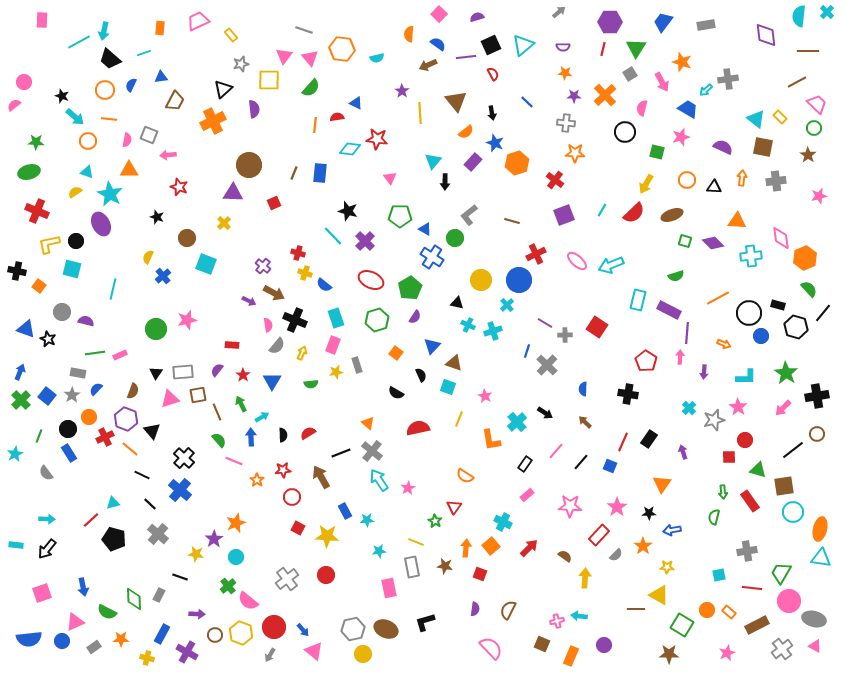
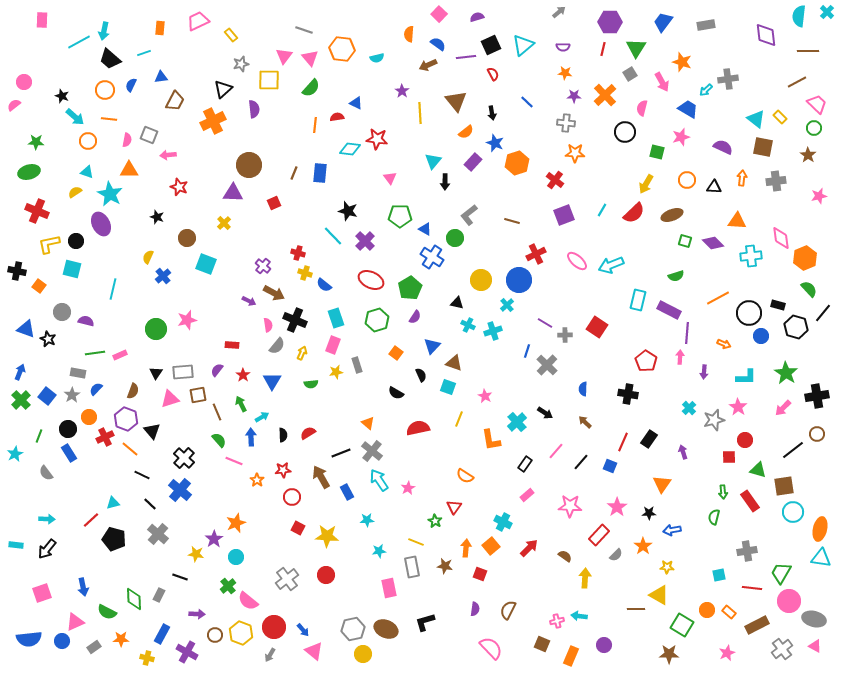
blue rectangle at (345, 511): moved 2 px right, 19 px up
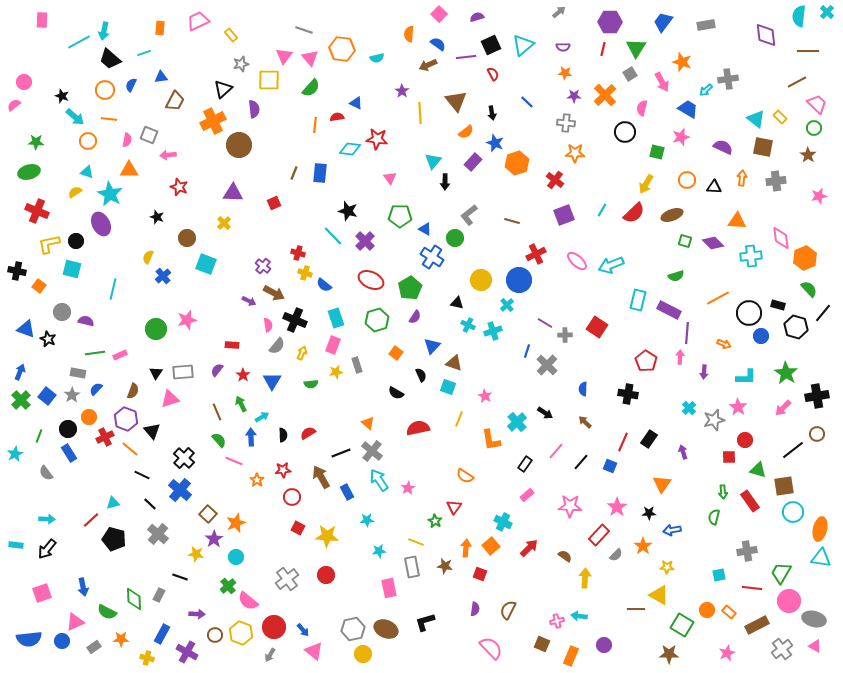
brown circle at (249, 165): moved 10 px left, 20 px up
brown square at (198, 395): moved 10 px right, 119 px down; rotated 36 degrees counterclockwise
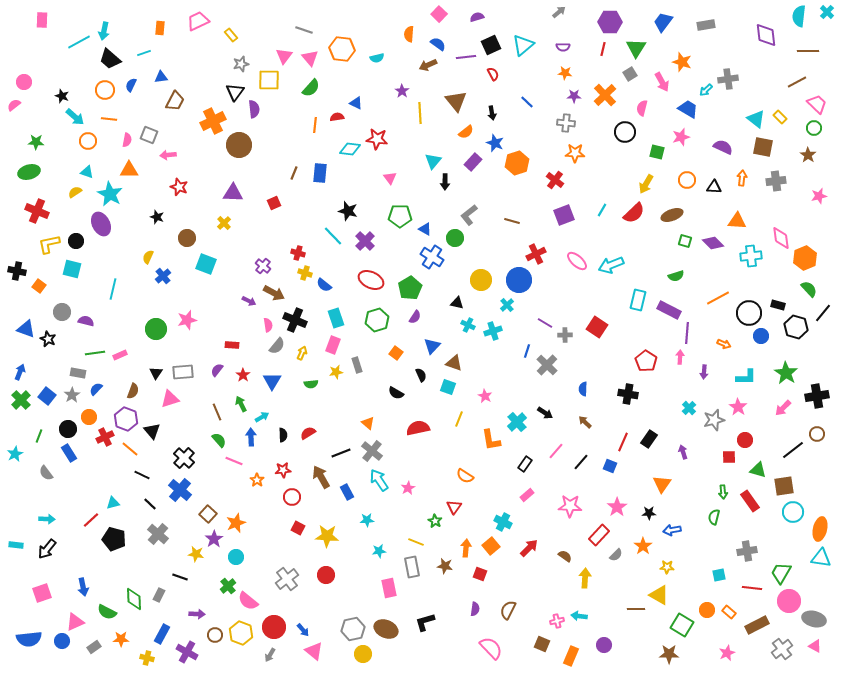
black triangle at (223, 89): moved 12 px right, 3 px down; rotated 12 degrees counterclockwise
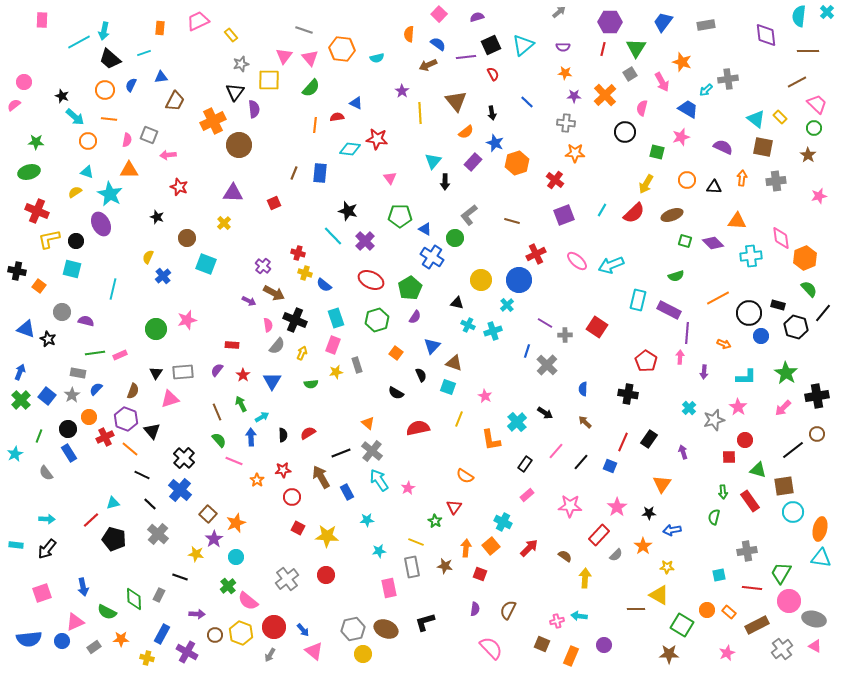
yellow L-shape at (49, 244): moved 5 px up
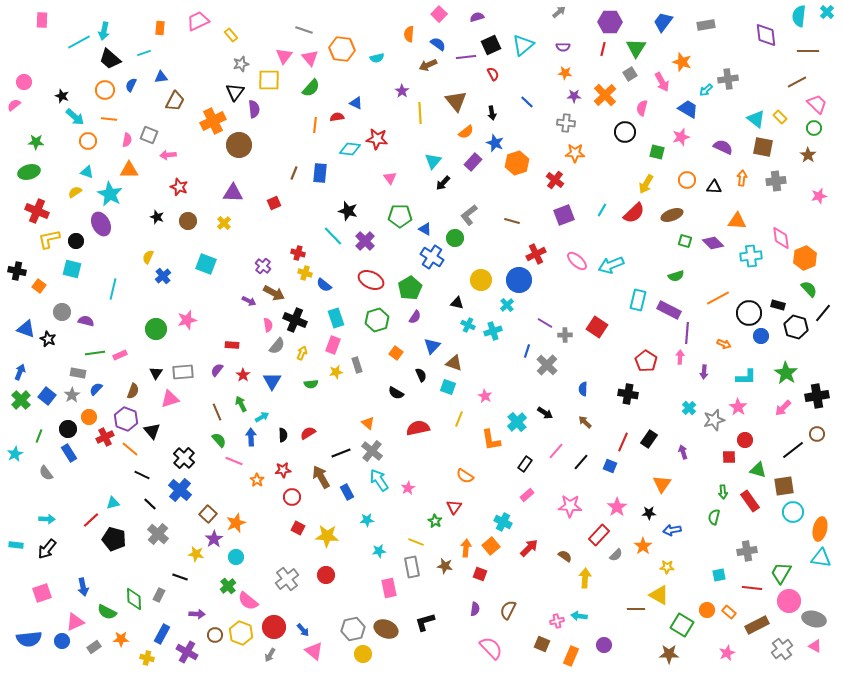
black arrow at (445, 182): moved 2 px left, 1 px down; rotated 42 degrees clockwise
brown circle at (187, 238): moved 1 px right, 17 px up
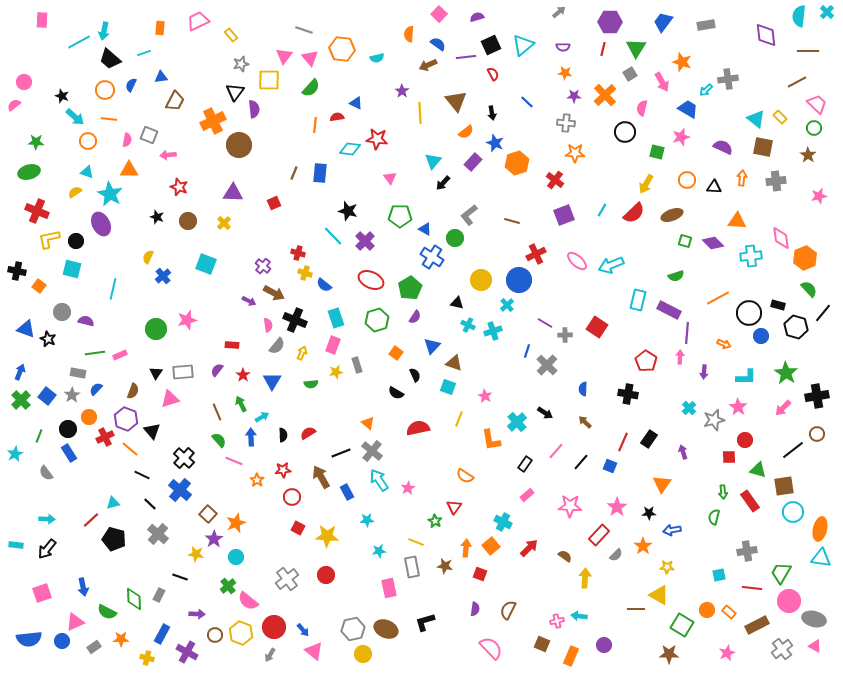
black semicircle at (421, 375): moved 6 px left
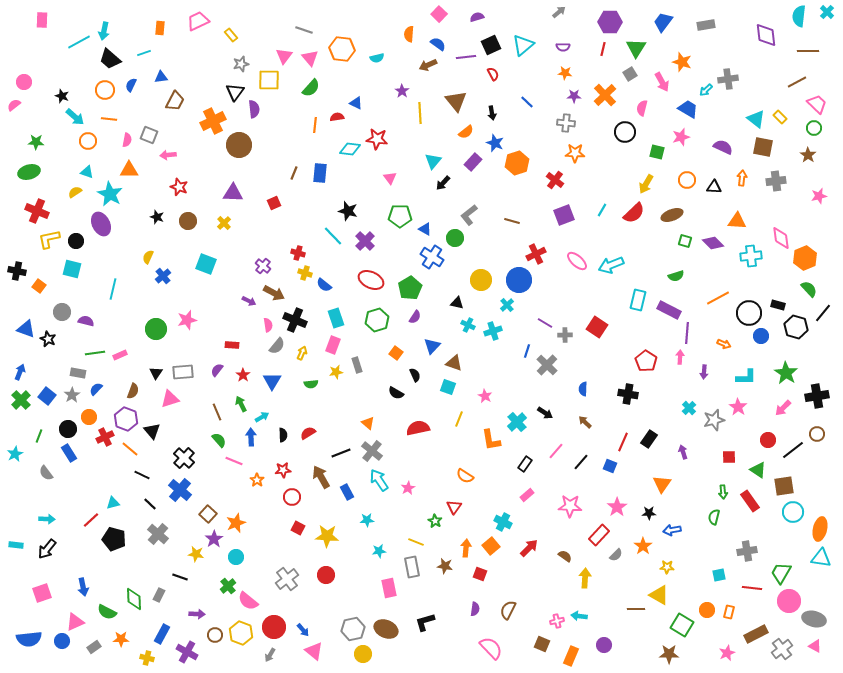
red circle at (745, 440): moved 23 px right
green triangle at (758, 470): rotated 18 degrees clockwise
orange rectangle at (729, 612): rotated 64 degrees clockwise
brown rectangle at (757, 625): moved 1 px left, 9 px down
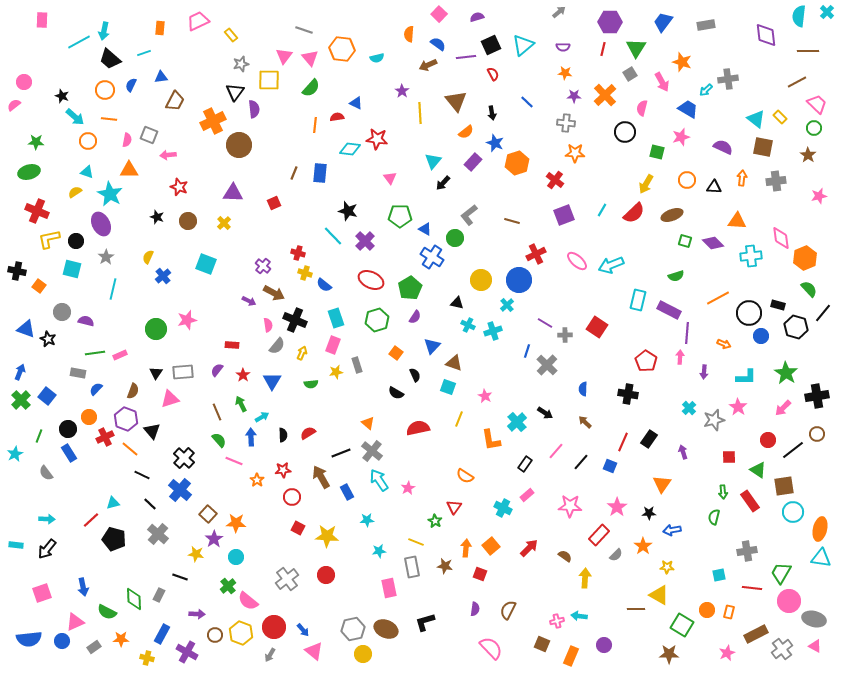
gray star at (72, 395): moved 34 px right, 138 px up
cyan cross at (503, 522): moved 14 px up
orange star at (236, 523): rotated 24 degrees clockwise
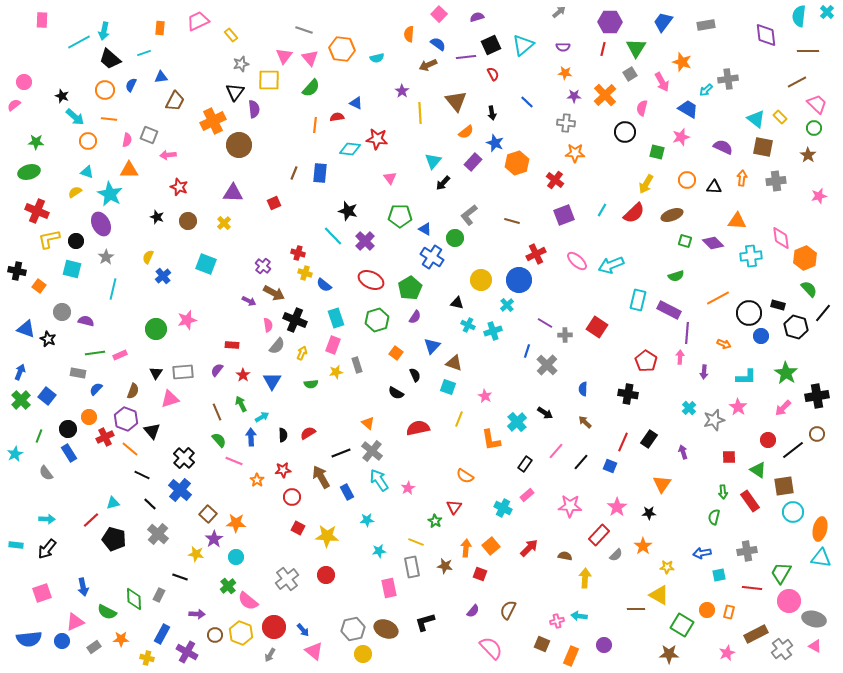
blue arrow at (672, 530): moved 30 px right, 23 px down
brown semicircle at (565, 556): rotated 24 degrees counterclockwise
purple semicircle at (475, 609): moved 2 px left, 2 px down; rotated 32 degrees clockwise
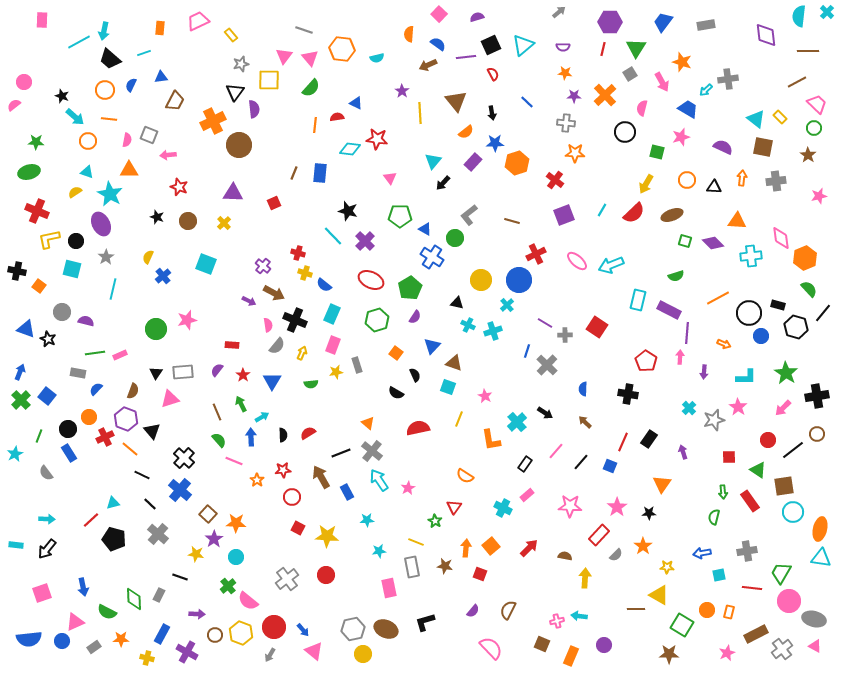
blue star at (495, 143): rotated 24 degrees counterclockwise
cyan rectangle at (336, 318): moved 4 px left, 4 px up; rotated 42 degrees clockwise
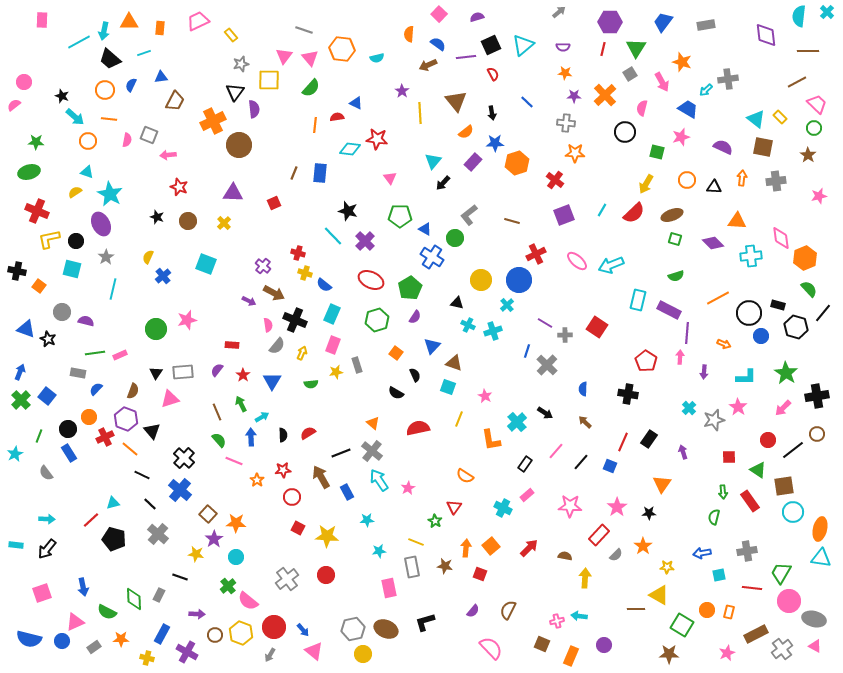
orange triangle at (129, 170): moved 148 px up
green square at (685, 241): moved 10 px left, 2 px up
orange triangle at (368, 423): moved 5 px right
blue semicircle at (29, 639): rotated 20 degrees clockwise
